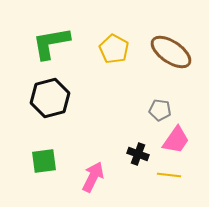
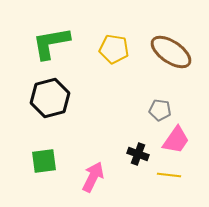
yellow pentagon: rotated 20 degrees counterclockwise
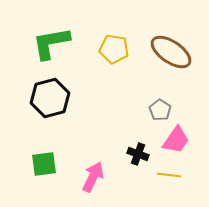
gray pentagon: rotated 25 degrees clockwise
green square: moved 3 px down
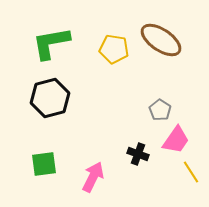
brown ellipse: moved 10 px left, 12 px up
yellow line: moved 22 px right, 3 px up; rotated 50 degrees clockwise
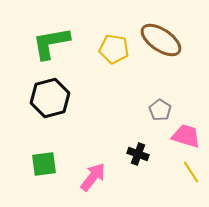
pink trapezoid: moved 10 px right, 4 px up; rotated 108 degrees counterclockwise
pink arrow: rotated 12 degrees clockwise
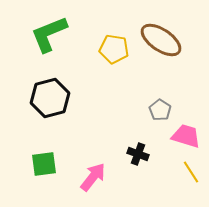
green L-shape: moved 2 px left, 9 px up; rotated 12 degrees counterclockwise
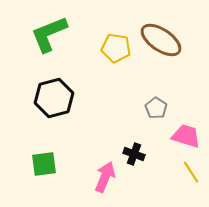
yellow pentagon: moved 2 px right, 1 px up
black hexagon: moved 4 px right
gray pentagon: moved 4 px left, 2 px up
black cross: moved 4 px left
pink arrow: moved 12 px right; rotated 16 degrees counterclockwise
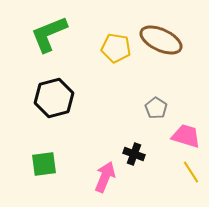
brown ellipse: rotated 9 degrees counterclockwise
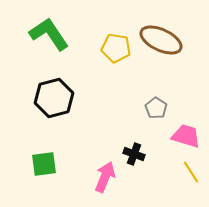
green L-shape: rotated 78 degrees clockwise
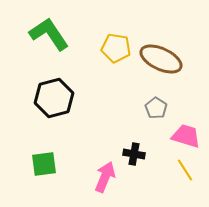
brown ellipse: moved 19 px down
black cross: rotated 10 degrees counterclockwise
yellow line: moved 6 px left, 2 px up
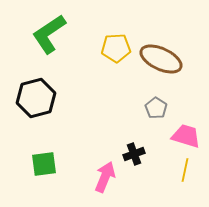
green L-shape: rotated 90 degrees counterclockwise
yellow pentagon: rotated 12 degrees counterclockwise
black hexagon: moved 18 px left
black cross: rotated 30 degrees counterclockwise
yellow line: rotated 45 degrees clockwise
